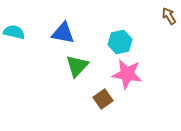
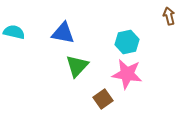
brown arrow: rotated 18 degrees clockwise
cyan hexagon: moved 7 px right
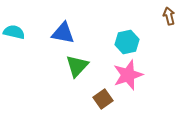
pink star: moved 1 px right, 1 px down; rotated 28 degrees counterclockwise
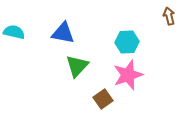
cyan hexagon: rotated 10 degrees clockwise
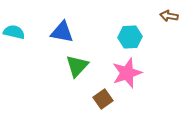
brown arrow: rotated 66 degrees counterclockwise
blue triangle: moved 1 px left, 1 px up
cyan hexagon: moved 3 px right, 5 px up
pink star: moved 1 px left, 2 px up
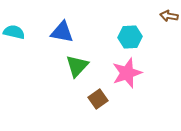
brown square: moved 5 px left
